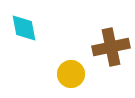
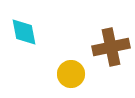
cyan diamond: moved 4 px down
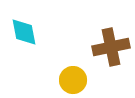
yellow circle: moved 2 px right, 6 px down
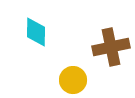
cyan diamond: moved 12 px right; rotated 12 degrees clockwise
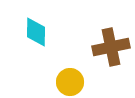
yellow circle: moved 3 px left, 2 px down
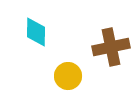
yellow circle: moved 2 px left, 6 px up
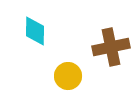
cyan diamond: moved 1 px left, 1 px up
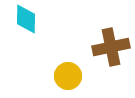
cyan diamond: moved 9 px left, 12 px up
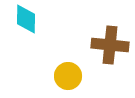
brown cross: moved 1 px left, 2 px up; rotated 18 degrees clockwise
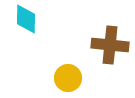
yellow circle: moved 2 px down
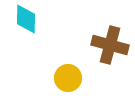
brown cross: rotated 9 degrees clockwise
